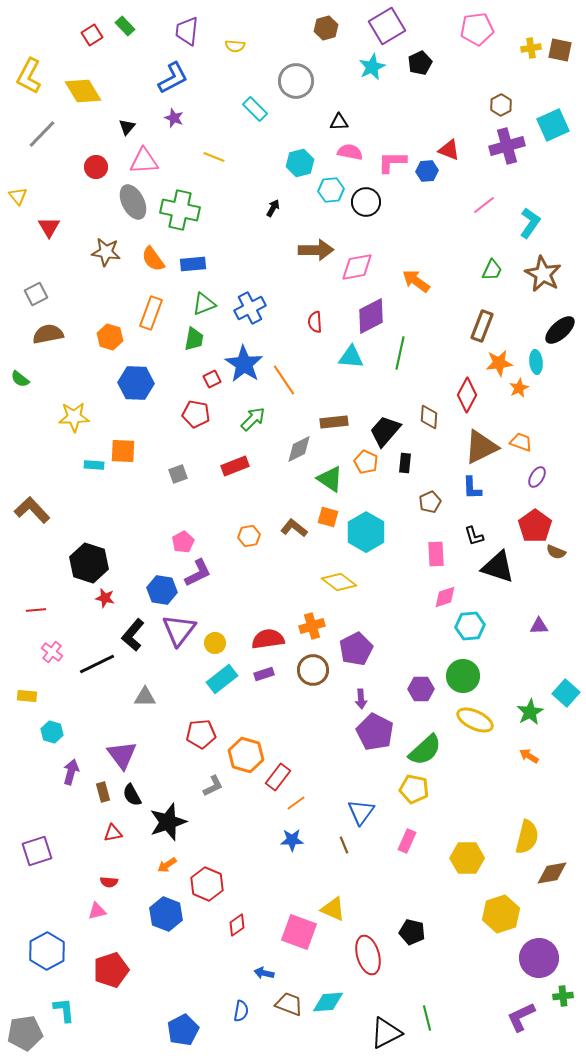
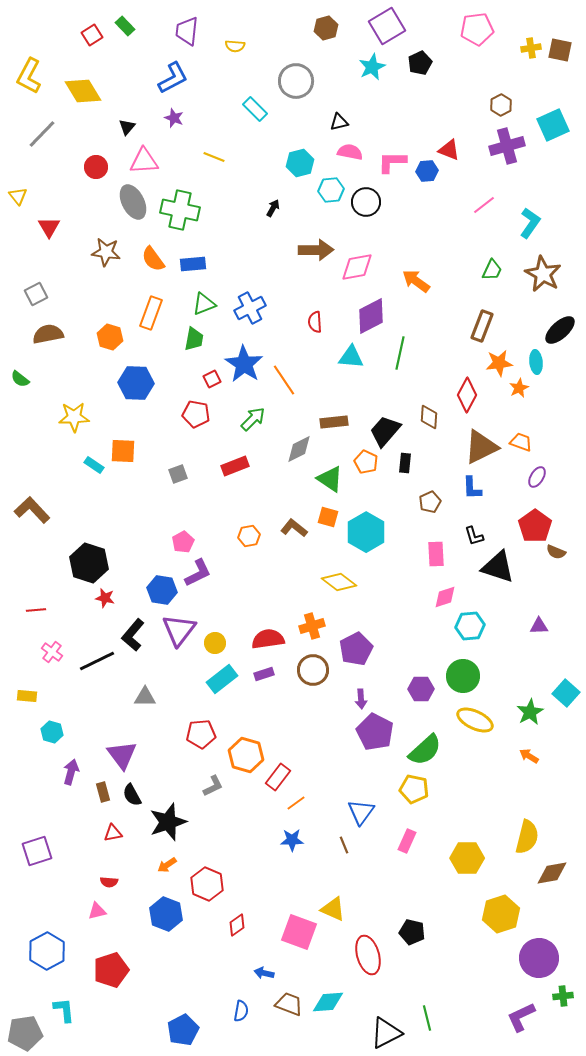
black triangle at (339, 122): rotated 12 degrees counterclockwise
cyan rectangle at (94, 465): rotated 30 degrees clockwise
black line at (97, 664): moved 3 px up
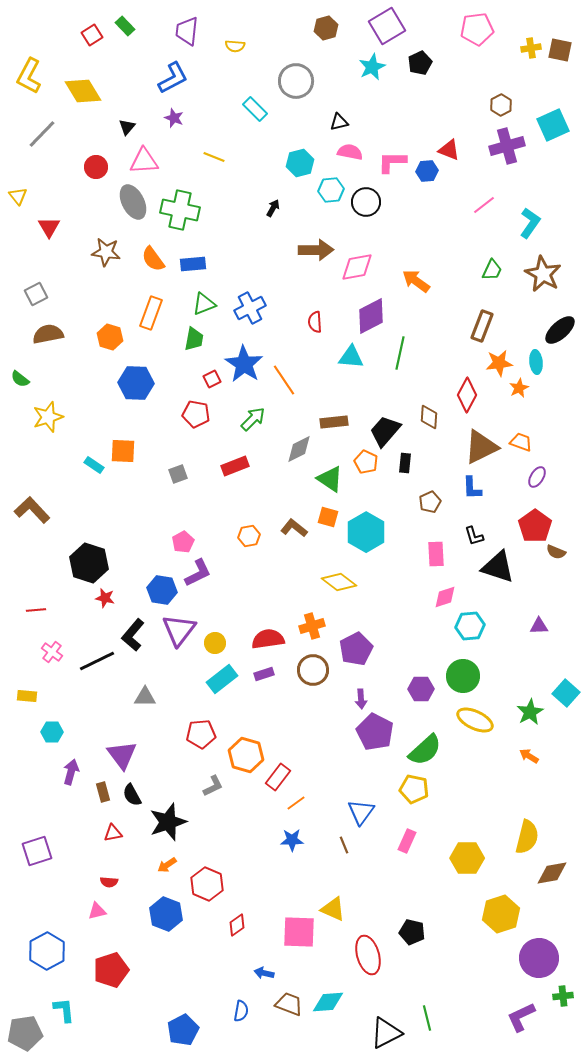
yellow star at (74, 417): moved 26 px left; rotated 16 degrees counterclockwise
cyan hexagon at (52, 732): rotated 15 degrees counterclockwise
pink square at (299, 932): rotated 18 degrees counterclockwise
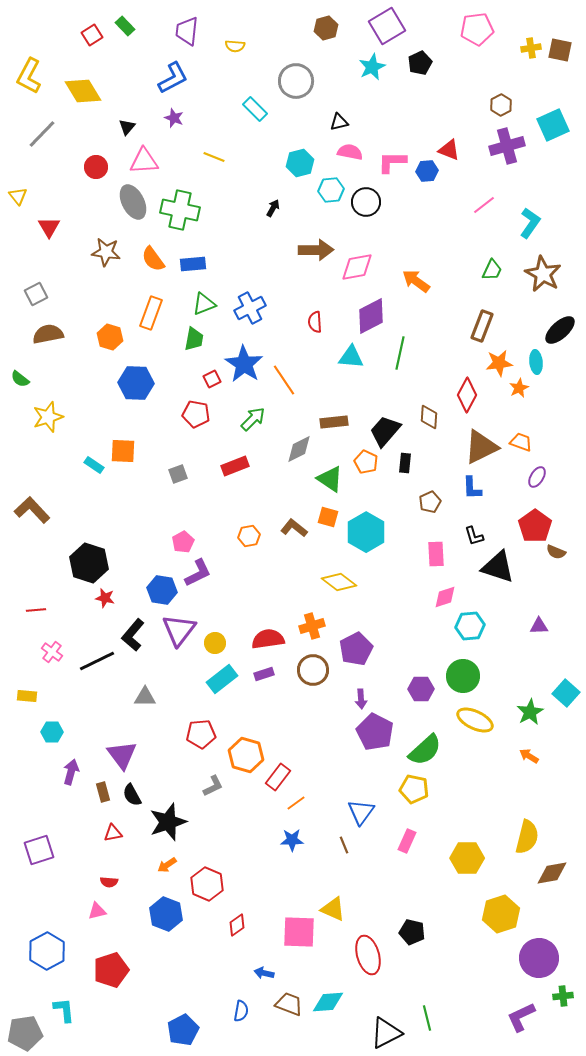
purple square at (37, 851): moved 2 px right, 1 px up
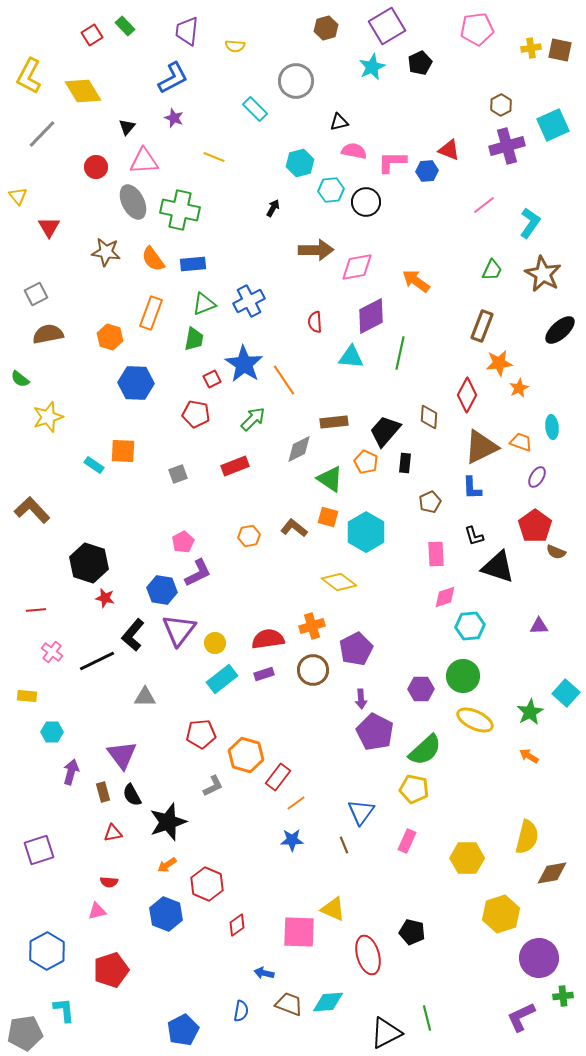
pink semicircle at (350, 152): moved 4 px right, 1 px up
blue cross at (250, 308): moved 1 px left, 7 px up
cyan ellipse at (536, 362): moved 16 px right, 65 px down
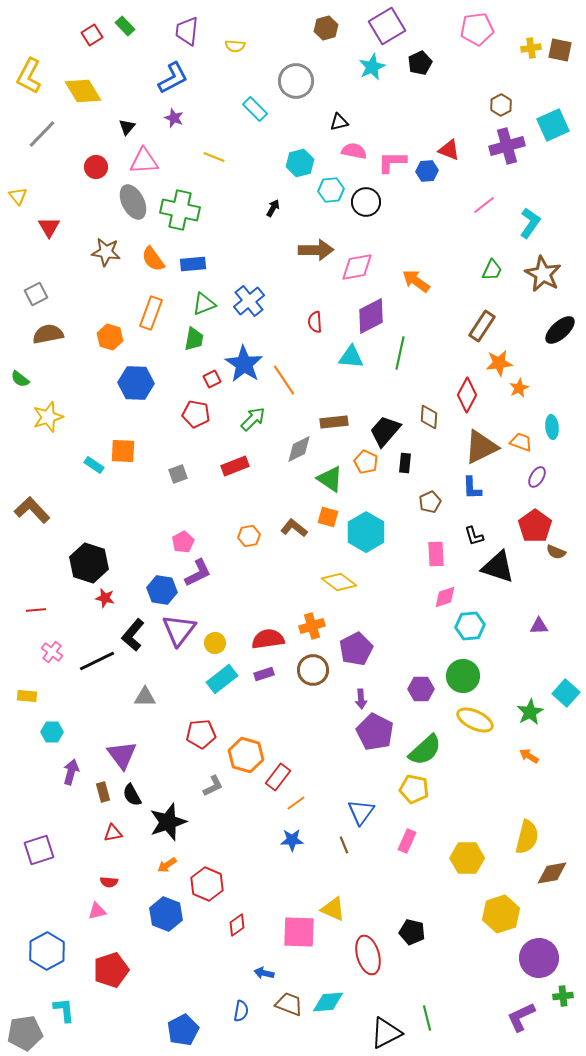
blue cross at (249, 301): rotated 12 degrees counterclockwise
brown rectangle at (482, 326): rotated 12 degrees clockwise
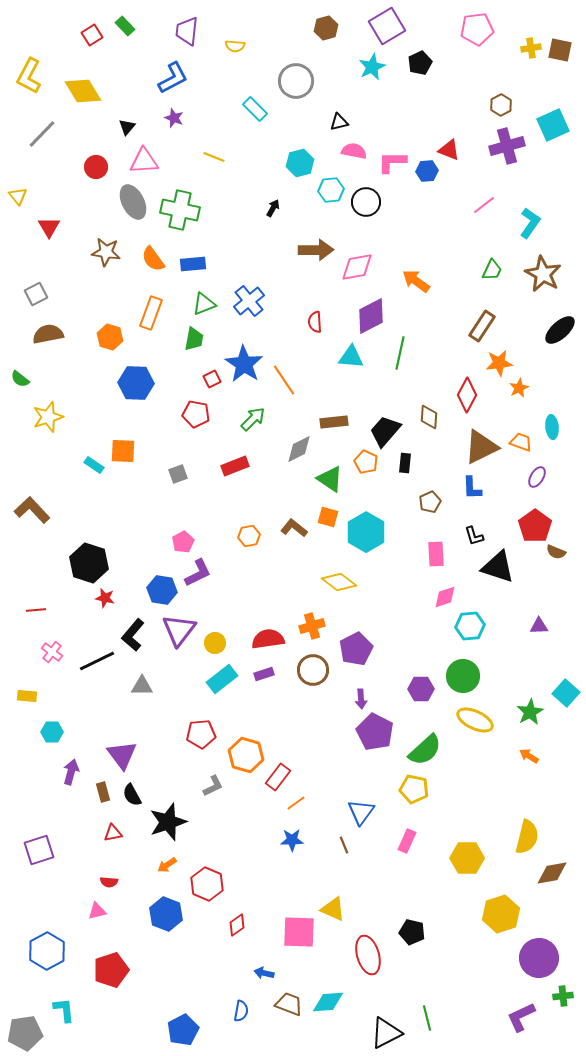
gray triangle at (145, 697): moved 3 px left, 11 px up
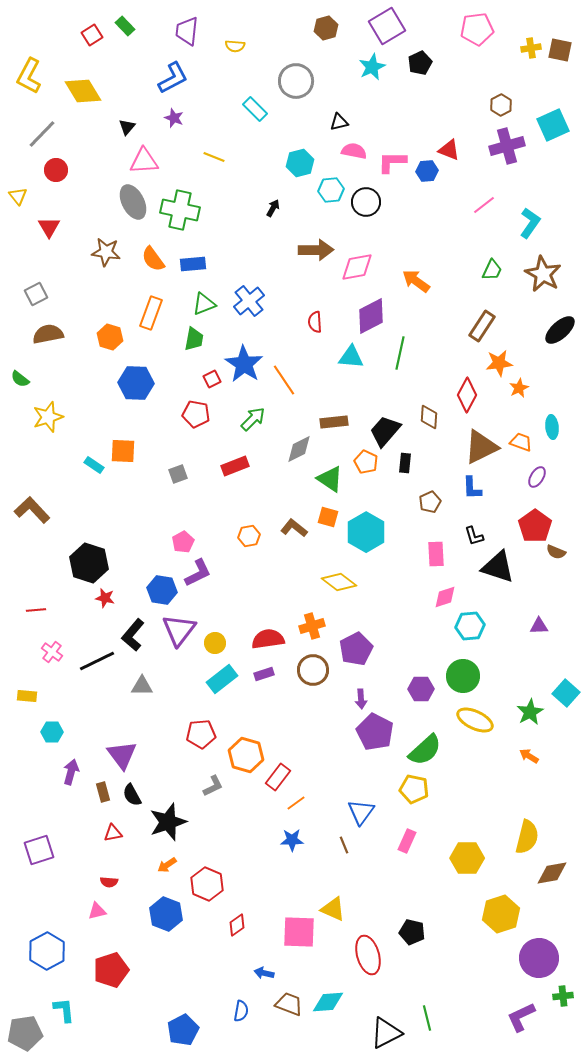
red circle at (96, 167): moved 40 px left, 3 px down
